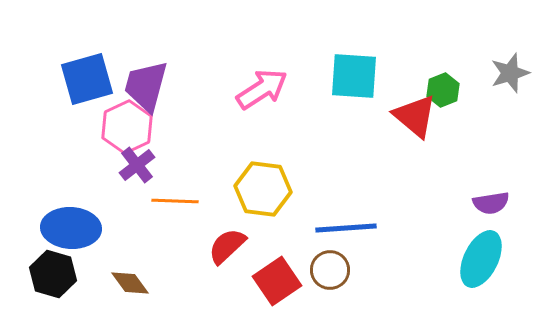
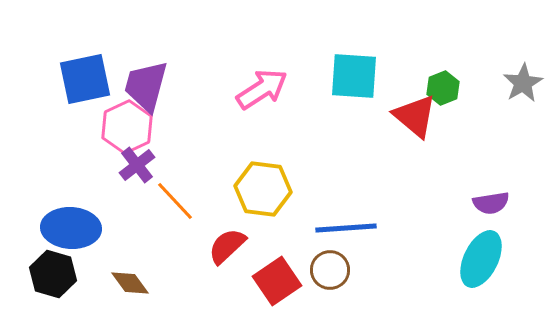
gray star: moved 13 px right, 10 px down; rotated 12 degrees counterclockwise
blue square: moved 2 px left; rotated 4 degrees clockwise
green hexagon: moved 2 px up
orange line: rotated 45 degrees clockwise
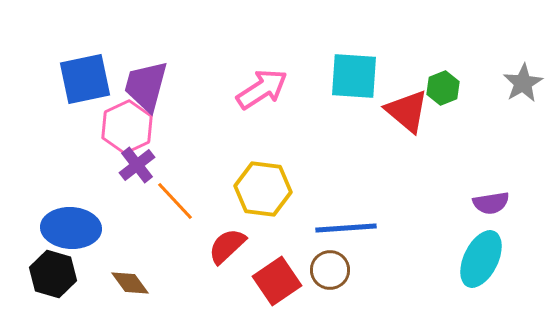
red triangle: moved 8 px left, 5 px up
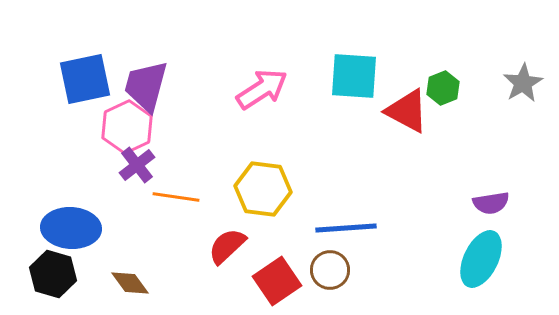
red triangle: rotated 12 degrees counterclockwise
orange line: moved 1 px right, 4 px up; rotated 39 degrees counterclockwise
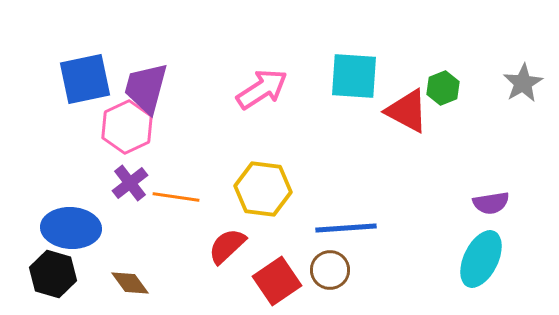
purple trapezoid: moved 2 px down
purple cross: moved 7 px left, 18 px down
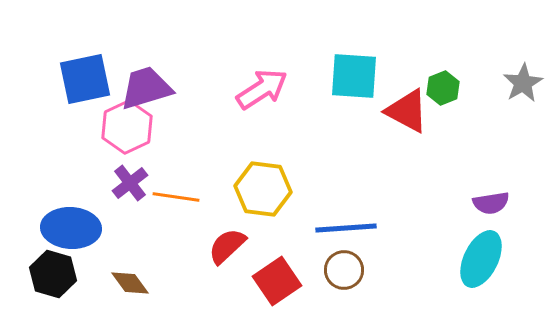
purple trapezoid: rotated 58 degrees clockwise
brown circle: moved 14 px right
